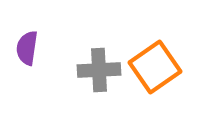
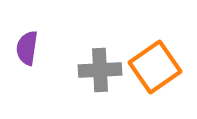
gray cross: moved 1 px right
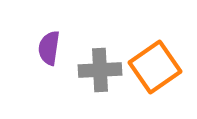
purple semicircle: moved 22 px right
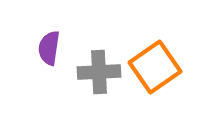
gray cross: moved 1 px left, 2 px down
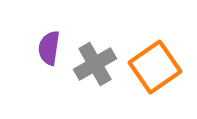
gray cross: moved 4 px left, 8 px up; rotated 27 degrees counterclockwise
